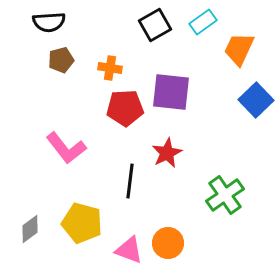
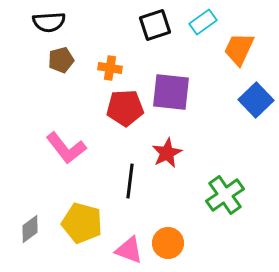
black square: rotated 12 degrees clockwise
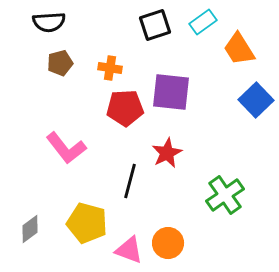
orange trapezoid: rotated 57 degrees counterclockwise
brown pentagon: moved 1 px left, 3 px down
black line: rotated 8 degrees clockwise
yellow pentagon: moved 5 px right
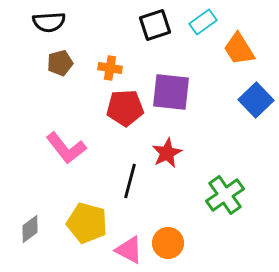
pink triangle: rotated 8 degrees clockwise
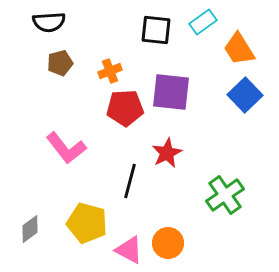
black square: moved 1 px right, 5 px down; rotated 24 degrees clockwise
orange cross: moved 3 px down; rotated 30 degrees counterclockwise
blue square: moved 11 px left, 5 px up
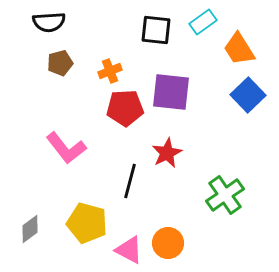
blue square: moved 3 px right
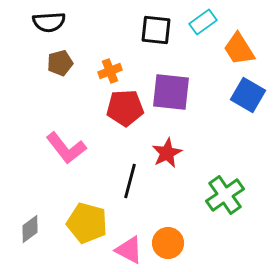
blue square: rotated 16 degrees counterclockwise
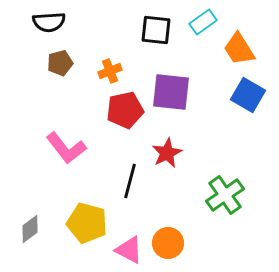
red pentagon: moved 2 px down; rotated 9 degrees counterclockwise
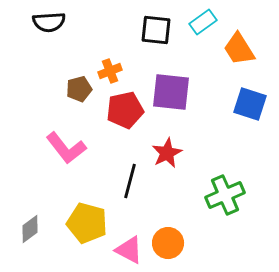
brown pentagon: moved 19 px right, 26 px down
blue square: moved 2 px right, 9 px down; rotated 12 degrees counterclockwise
green cross: rotated 12 degrees clockwise
